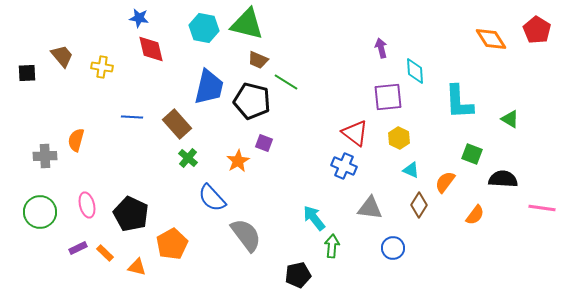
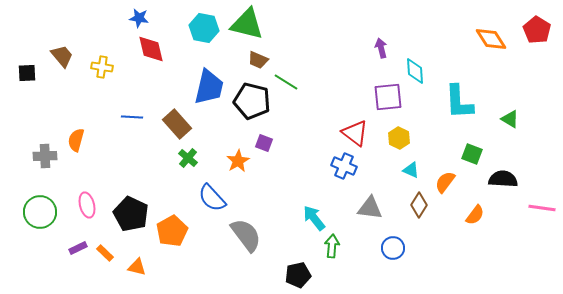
orange pentagon at (172, 244): moved 13 px up
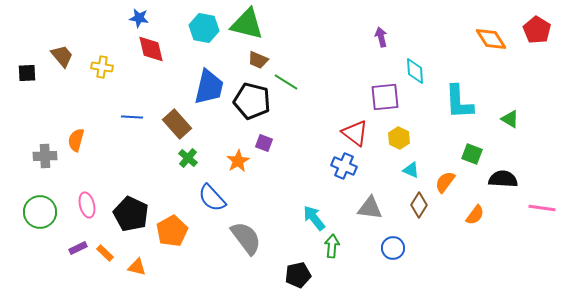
purple arrow at (381, 48): moved 11 px up
purple square at (388, 97): moved 3 px left
gray semicircle at (246, 235): moved 3 px down
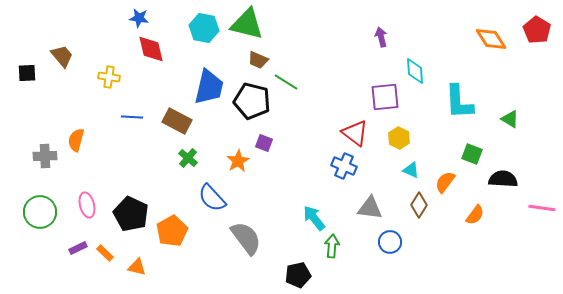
yellow cross at (102, 67): moved 7 px right, 10 px down
brown rectangle at (177, 124): moved 3 px up; rotated 20 degrees counterclockwise
blue circle at (393, 248): moved 3 px left, 6 px up
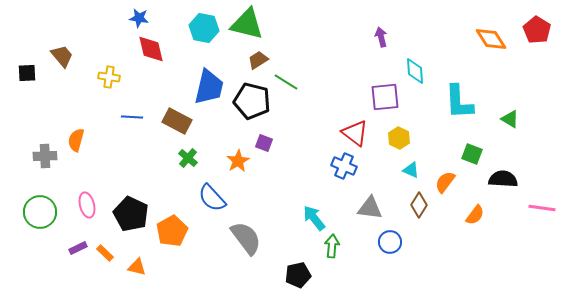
brown trapezoid at (258, 60): rotated 125 degrees clockwise
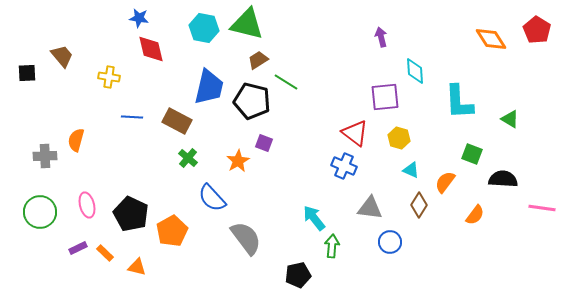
yellow hexagon at (399, 138): rotated 10 degrees counterclockwise
